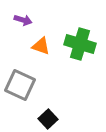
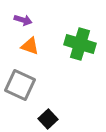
orange triangle: moved 11 px left
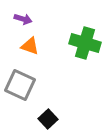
purple arrow: moved 1 px up
green cross: moved 5 px right, 1 px up
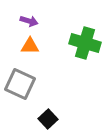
purple arrow: moved 6 px right, 2 px down
orange triangle: rotated 18 degrees counterclockwise
gray square: moved 1 px up
